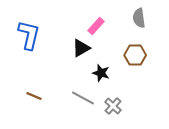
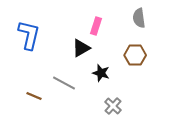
pink rectangle: rotated 24 degrees counterclockwise
gray line: moved 19 px left, 15 px up
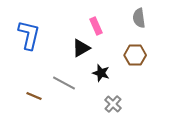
pink rectangle: rotated 42 degrees counterclockwise
gray cross: moved 2 px up
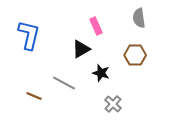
black triangle: moved 1 px down
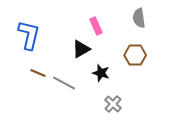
brown line: moved 4 px right, 23 px up
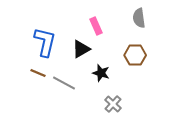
blue L-shape: moved 16 px right, 7 px down
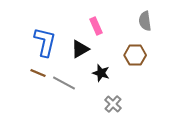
gray semicircle: moved 6 px right, 3 px down
black triangle: moved 1 px left
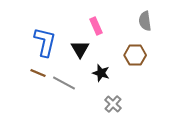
black triangle: rotated 30 degrees counterclockwise
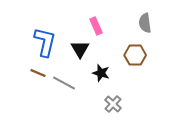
gray semicircle: moved 2 px down
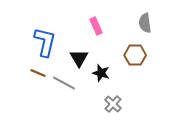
black triangle: moved 1 px left, 9 px down
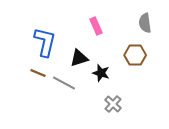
black triangle: rotated 42 degrees clockwise
